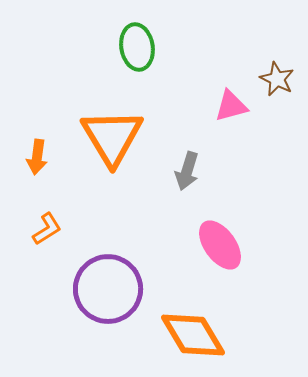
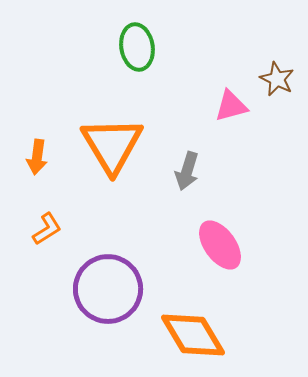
orange triangle: moved 8 px down
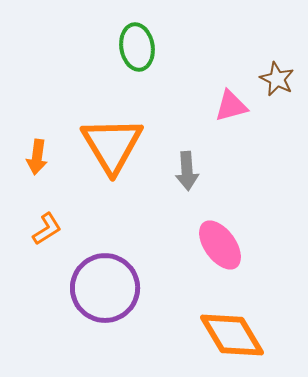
gray arrow: rotated 21 degrees counterclockwise
purple circle: moved 3 px left, 1 px up
orange diamond: moved 39 px right
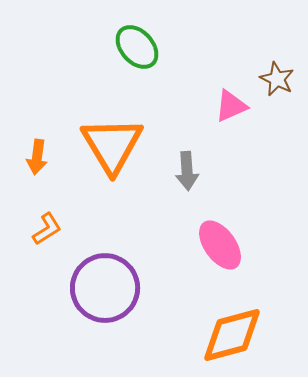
green ellipse: rotated 33 degrees counterclockwise
pink triangle: rotated 9 degrees counterclockwise
orange diamond: rotated 74 degrees counterclockwise
